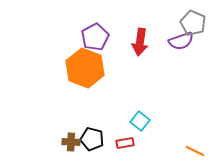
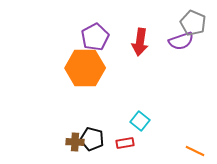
orange hexagon: rotated 21 degrees counterclockwise
brown cross: moved 4 px right
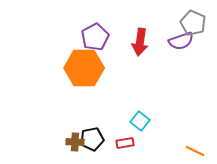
orange hexagon: moved 1 px left
black pentagon: rotated 25 degrees counterclockwise
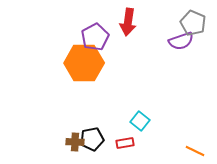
red arrow: moved 12 px left, 20 px up
orange hexagon: moved 5 px up
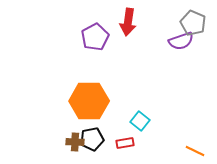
orange hexagon: moved 5 px right, 38 px down
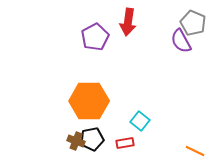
purple semicircle: rotated 80 degrees clockwise
brown cross: moved 1 px right, 1 px up; rotated 18 degrees clockwise
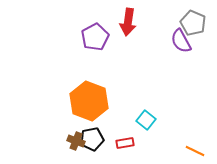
orange hexagon: rotated 21 degrees clockwise
cyan square: moved 6 px right, 1 px up
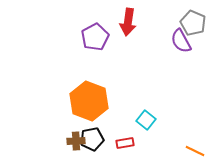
brown cross: rotated 24 degrees counterclockwise
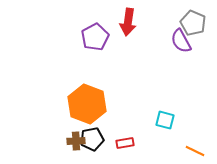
orange hexagon: moved 2 px left, 3 px down
cyan square: moved 19 px right; rotated 24 degrees counterclockwise
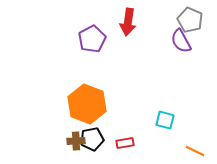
gray pentagon: moved 3 px left, 3 px up
purple pentagon: moved 3 px left, 2 px down
